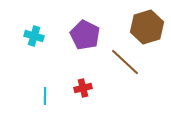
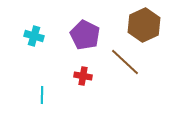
brown hexagon: moved 3 px left, 2 px up; rotated 8 degrees counterclockwise
red cross: moved 12 px up; rotated 24 degrees clockwise
cyan line: moved 3 px left, 1 px up
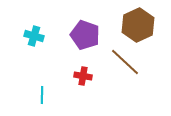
brown hexagon: moved 6 px left
purple pentagon: rotated 8 degrees counterclockwise
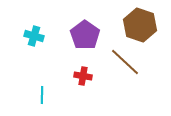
brown hexagon: moved 2 px right; rotated 16 degrees counterclockwise
purple pentagon: rotated 16 degrees clockwise
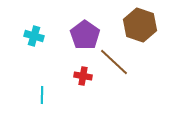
brown line: moved 11 px left
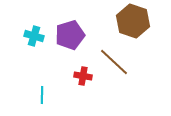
brown hexagon: moved 7 px left, 4 px up
purple pentagon: moved 15 px left; rotated 20 degrees clockwise
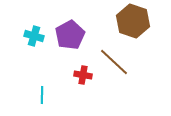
purple pentagon: rotated 12 degrees counterclockwise
red cross: moved 1 px up
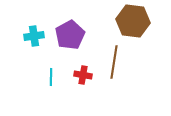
brown hexagon: rotated 12 degrees counterclockwise
cyan cross: rotated 24 degrees counterclockwise
brown line: rotated 56 degrees clockwise
cyan line: moved 9 px right, 18 px up
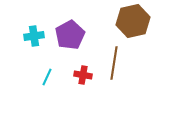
brown hexagon: rotated 20 degrees counterclockwise
brown line: moved 1 px down
cyan line: moved 4 px left; rotated 24 degrees clockwise
